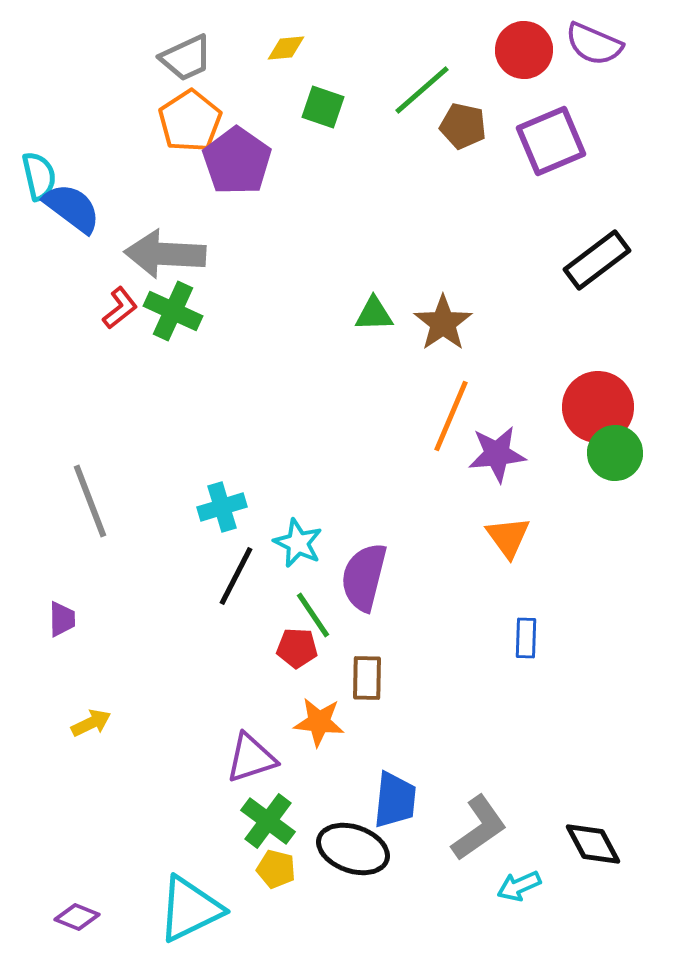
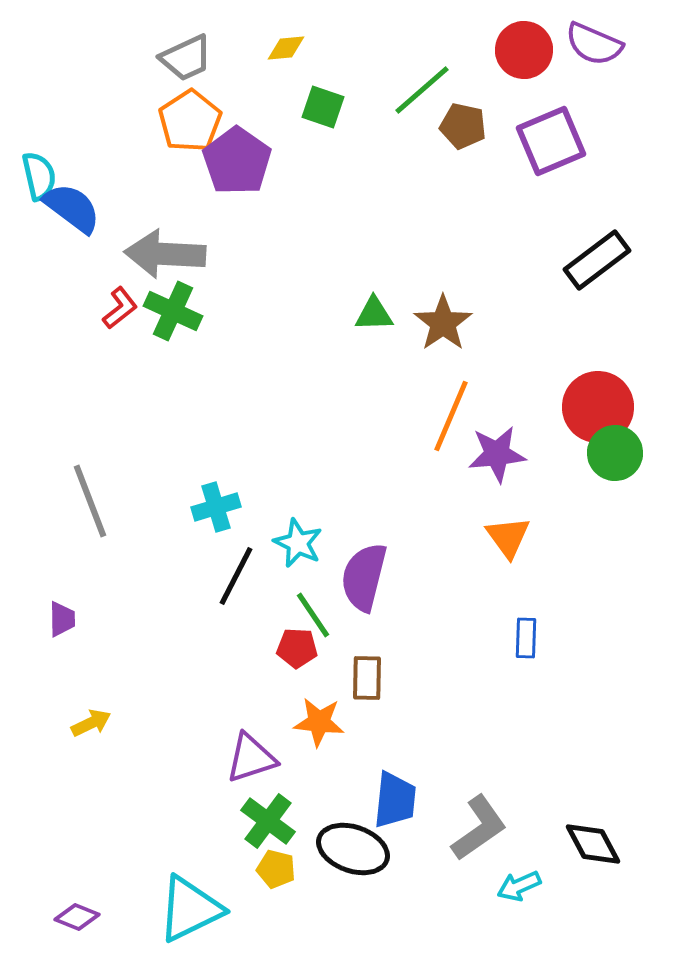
cyan cross at (222, 507): moved 6 px left
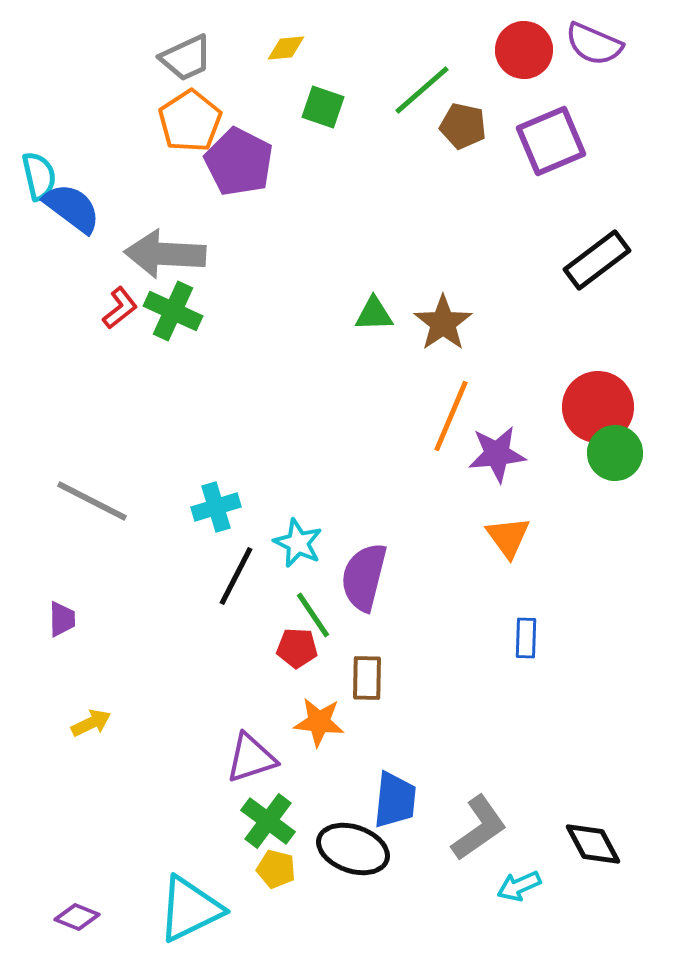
purple pentagon at (237, 161): moved 2 px right, 1 px down; rotated 8 degrees counterclockwise
gray line at (90, 501): moved 2 px right; rotated 42 degrees counterclockwise
